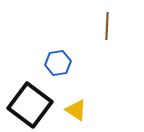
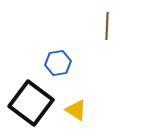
black square: moved 1 px right, 2 px up
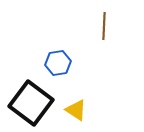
brown line: moved 3 px left
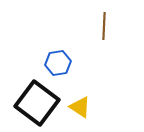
black square: moved 6 px right
yellow triangle: moved 4 px right, 3 px up
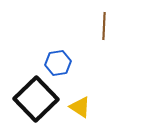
black square: moved 1 px left, 4 px up; rotated 9 degrees clockwise
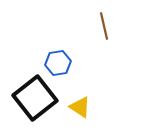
brown line: rotated 16 degrees counterclockwise
black square: moved 1 px left, 1 px up; rotated 6 degrees clockwise
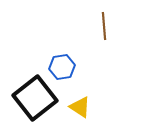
brown line: rotated 8 degrees clockwise
blue hexagon: moved 4 px right, 4 px down
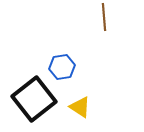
brown line: moved 9 px up
black square: moved 1 px left, 1 px down
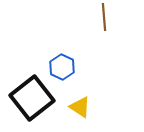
blue hexagon: rotated 25 degrees counterclockwise
black square: moved 2 px left, 1 px up
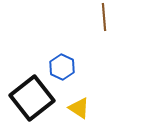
yellow triangle: moved 1 px left, 1 px down
